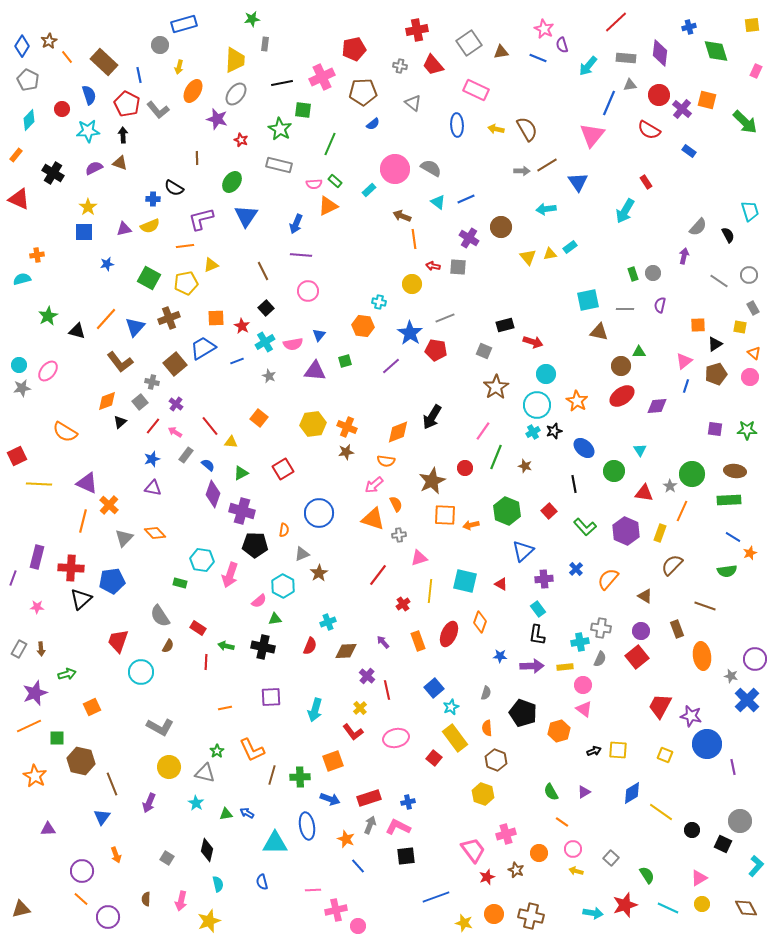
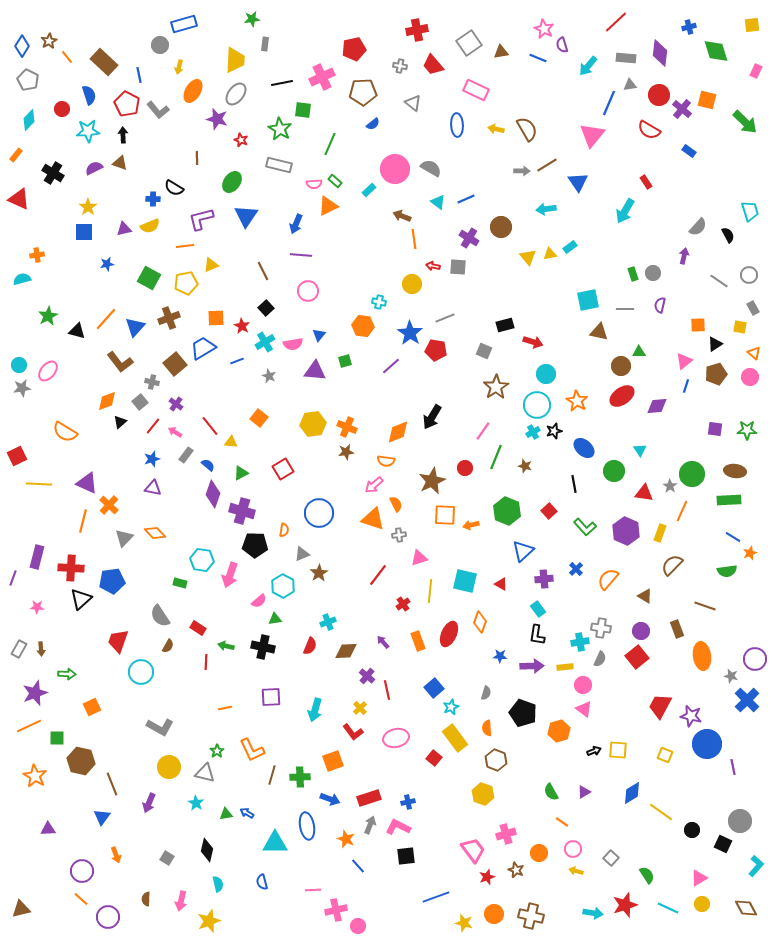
green arrow at (67, 674): rotated 18 degrees clockwise
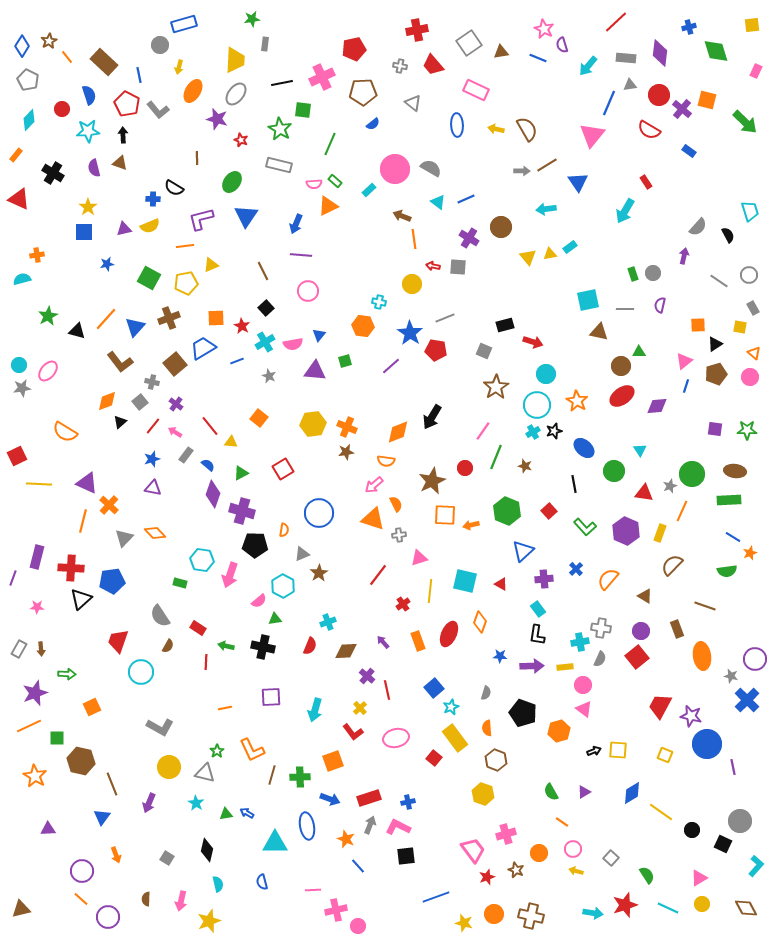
purple semicircle at (94, 168): rotated 78 degrees counterclockwise
gray star at (670, 486): rotated 16 degrees clockwise
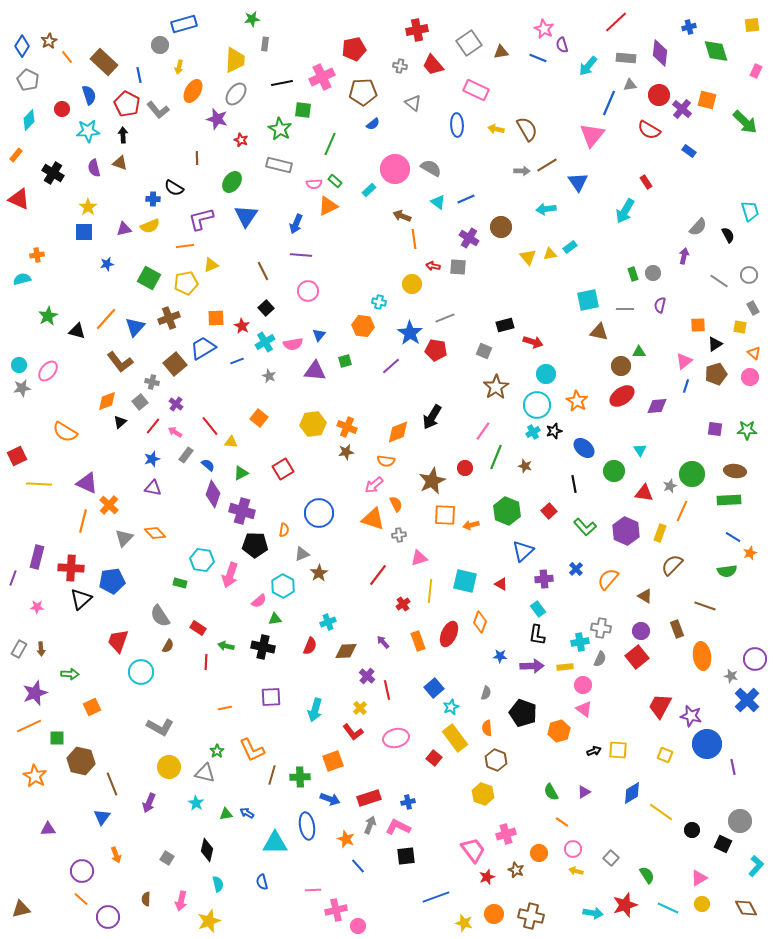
green arrow at (67, 674): moved 3 px right
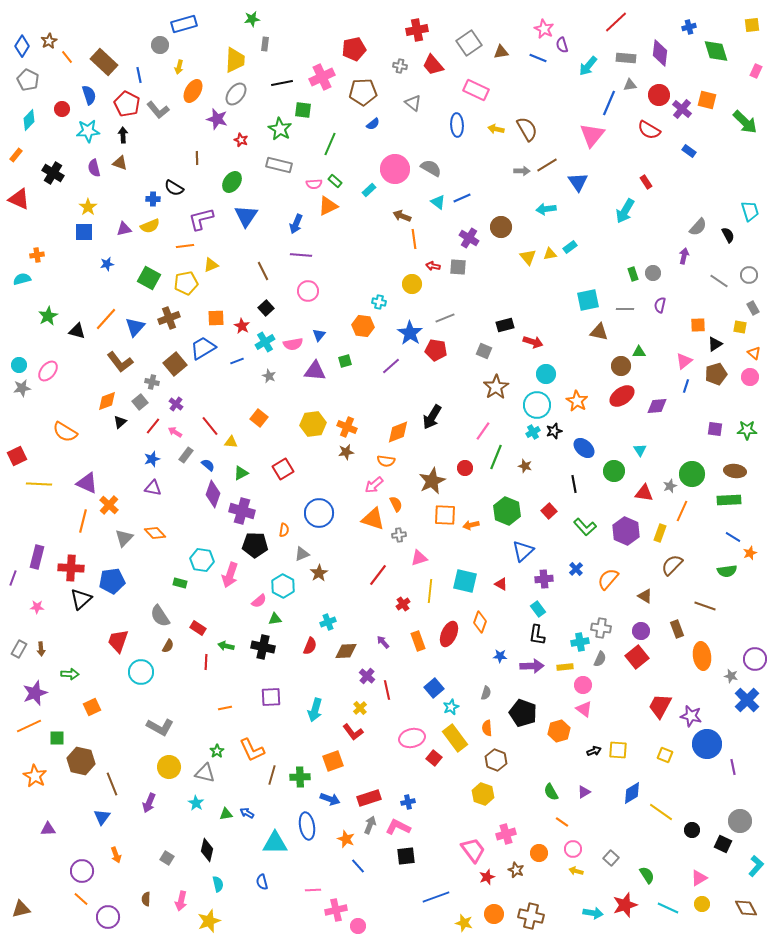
blue line at (466, 199): moved 4 px left, 1 px up
pink ellipse at (396, 738): moved 16 px right
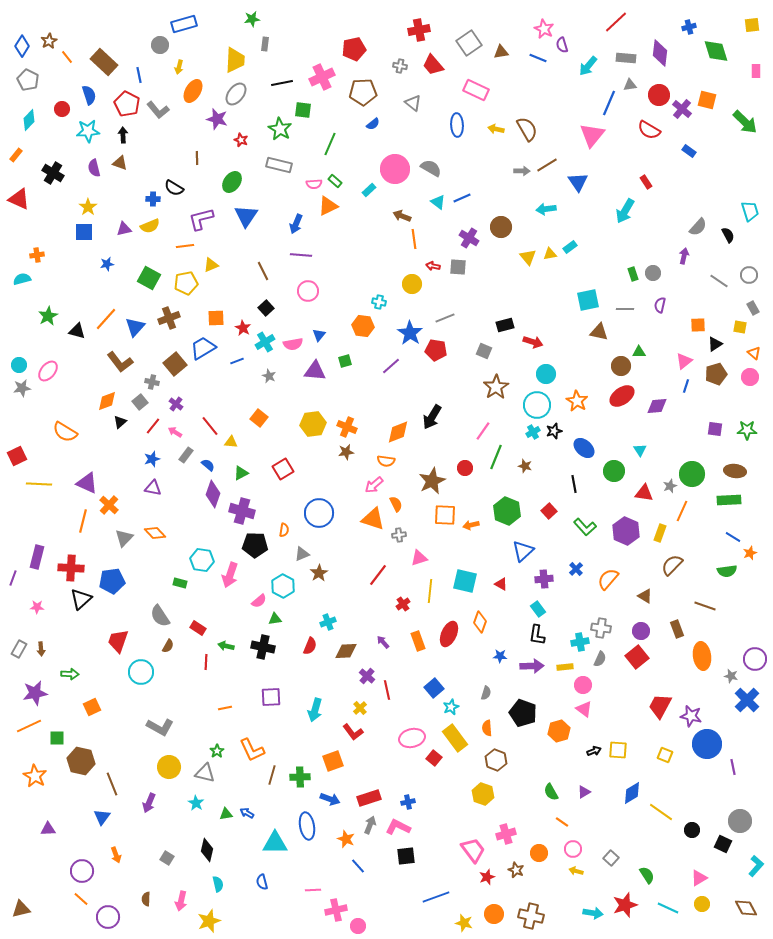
red cross at (417, 30): moved 2 px right
pink rectangle at (756, 71): rotated 24 degrees counterclockwise
red star at (242, 326): moved 1 px right, 2 px down
purple star at (35, 693): rotated 10 degrees clockwise
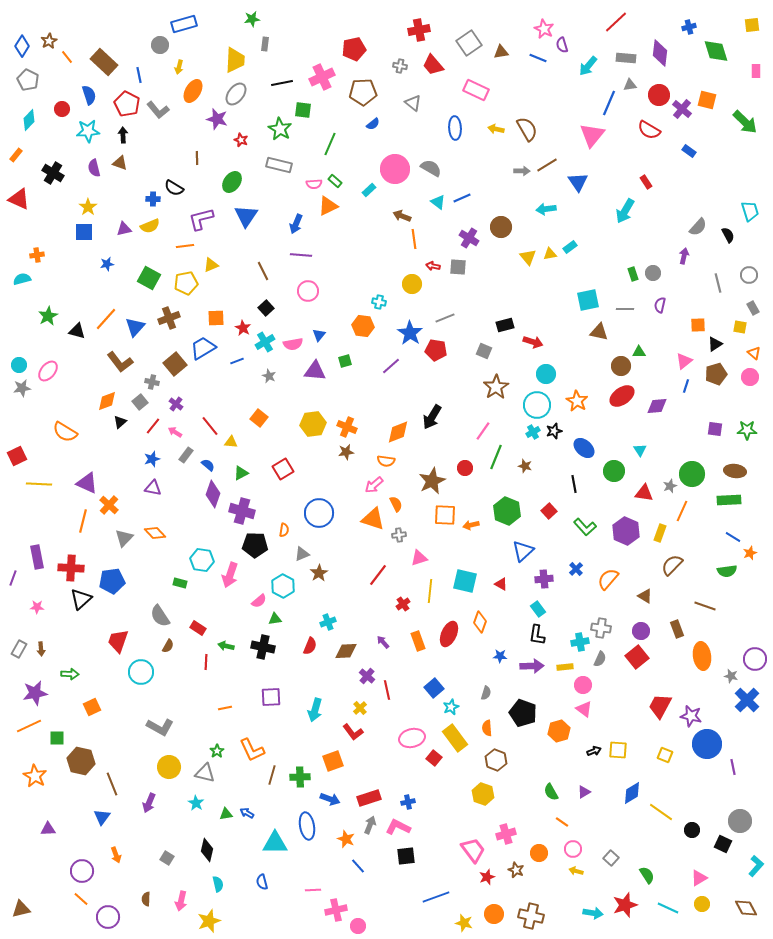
blue ellipse at (457, 125): moved 2 px left, 3 px down
gray line at (719, 281): moved 1 px left, 2 px down; rotated 42 degrees clockwise
purple rectangle at (37, 557): rotated 25 degrees counterclockwise
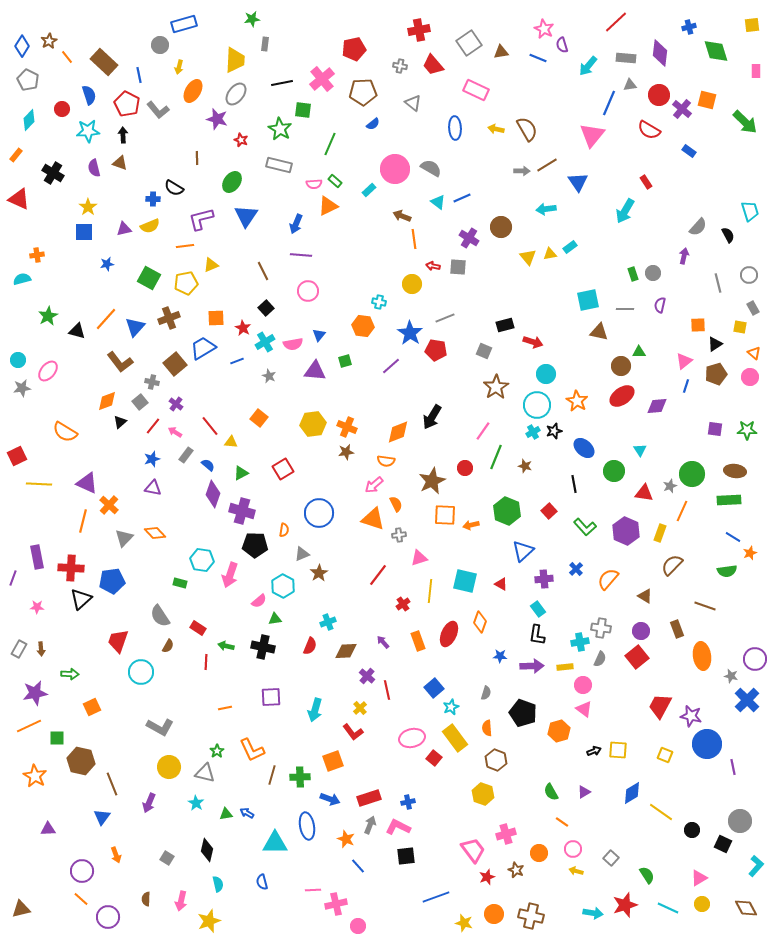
pink cross at (322, 77): moved 2 px down; rotated 15 degrees counterclockwise
cyan circle at (19, 365): moved 1 px left, 5 px up
pink cross at (336, 910): moved 6 px up
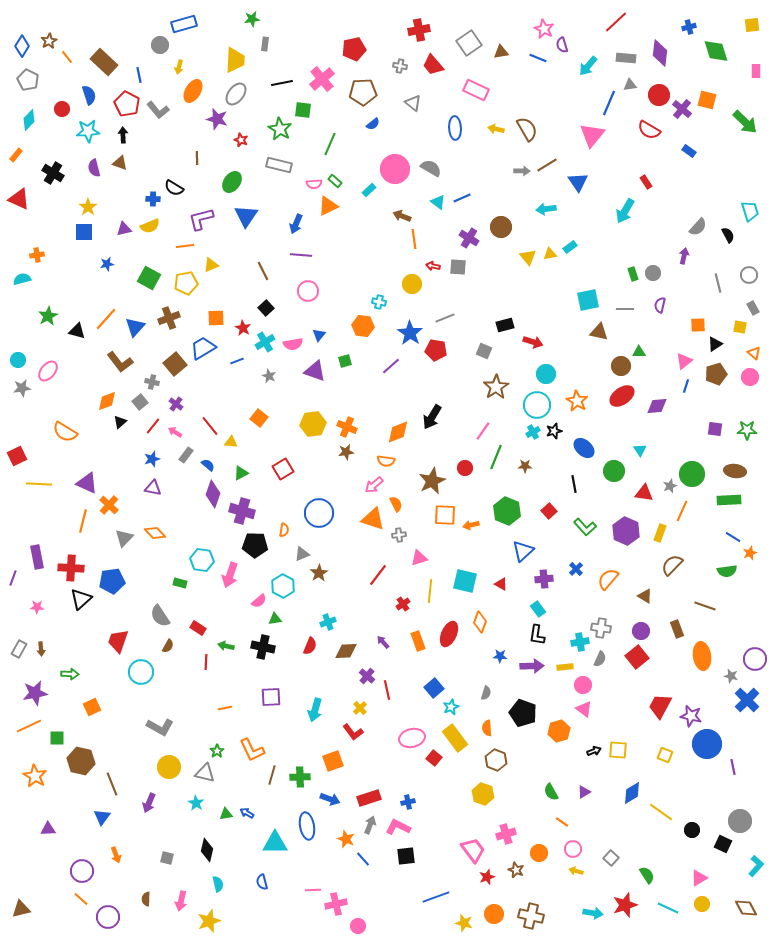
purple triangle at (315, 371): rotated 15 degrees clockwise
brown star at (525, 466): rotated 16 degrees counterclockwise
gray square at (167, 858): rotated 16 degrees counterclockwise
blue line at (358, 866): moved 5 px right, 7 px up
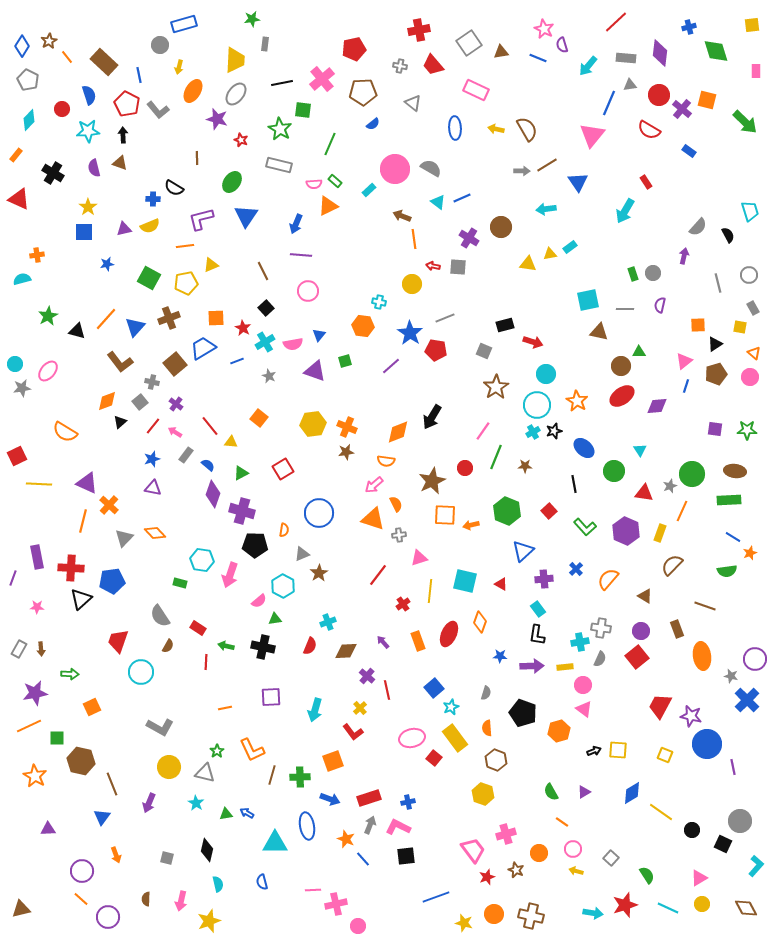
yellow triangle at (528, 257): moved 7 px down; rotated 42 degrees counterclockwise
cyan circle at (18, 360): moved 3 px left, 4 px down
